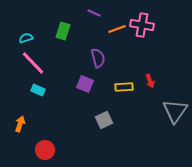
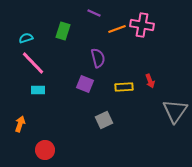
cyan rectangle: rotated 24 degrees counterclockwise
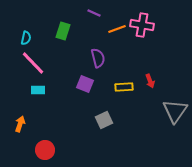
cyan semicircle: rotated 120 degrees clockwise
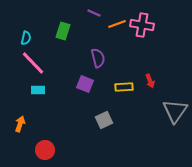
orange line: moved 5 px up
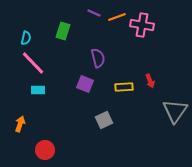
orange line: moved 7 px up
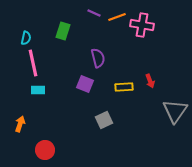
pink line: rotated 32 degrees clockwise
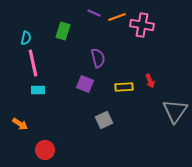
orange arrow: rotated 105 degrees clockwise
